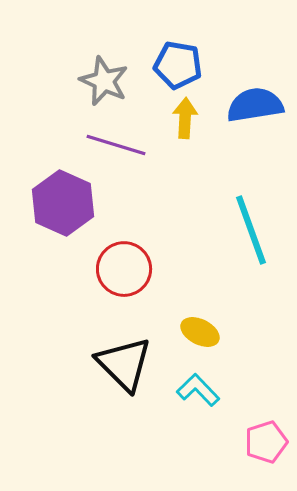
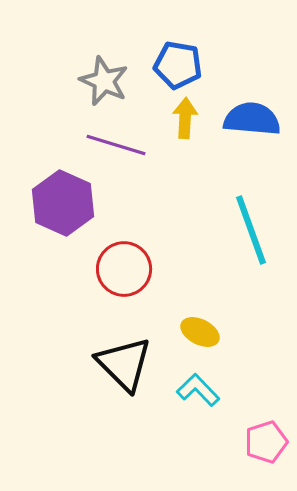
blue semicircle: moved 3 px left, 14 px down; rotated 14 degrees clockwise
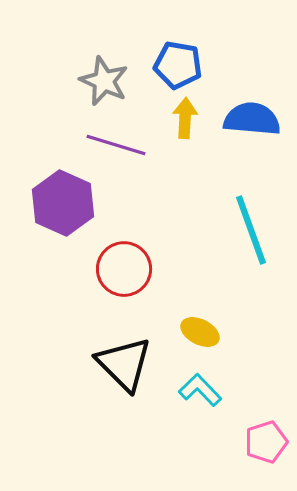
cyan L-shape: moved 2 px right
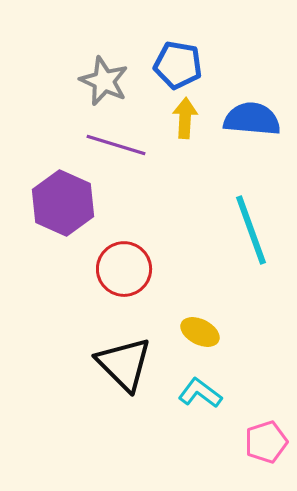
cyan L-shape: moved 3 px down; rotated 9 degrees counterclockwise
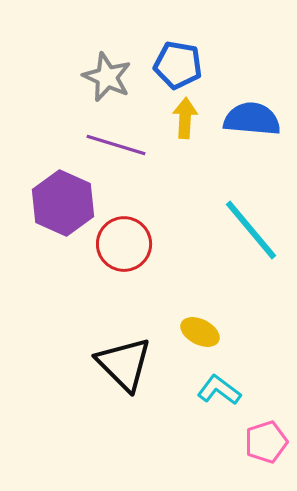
gray star: moved 3 px right, 4 px up
cyan line: rotated 20 degrees counterclockwise
red circle: moved 25 px up
cyan L-shape: moved 19 px right, 3 px up
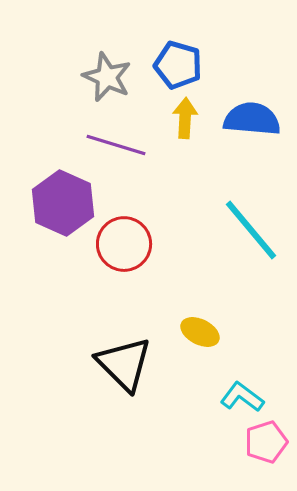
blue pentagon: rotated 6 degrees clockwise
cyan L-shape: moved 23 px right, 7 px down
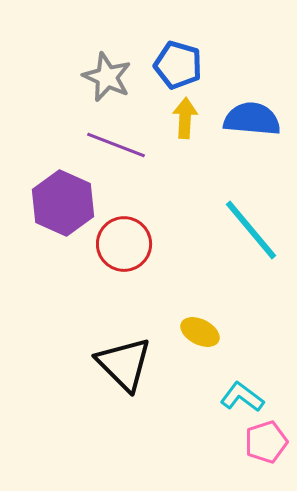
purple line: rotated 4 degrees clockwise
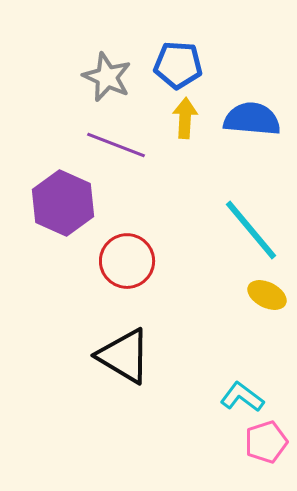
blue pentagon: rotated 12 degrees counterclockwise
red circle: moved 3 px right, 17 px down
yellow ellipse: moved 67 px right, 37 px up
black triangle: moved 8 px up; rotated 14 degrees counterclockwise
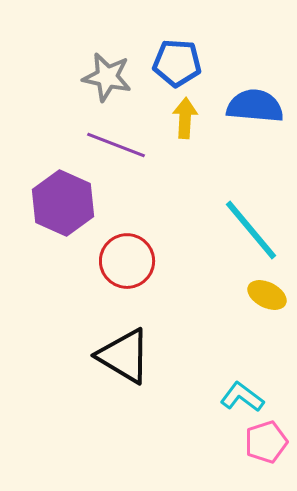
blue pentagon: moved 1 px left, 2 px up
gray star: rotated 12 degrees counterclockwise
blue semicircle: moved 3 px right, 13 px up
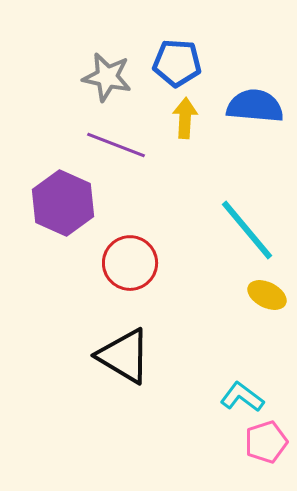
cyan line: moved 4 px left
red circle: moved 3 px right, 2 px down
